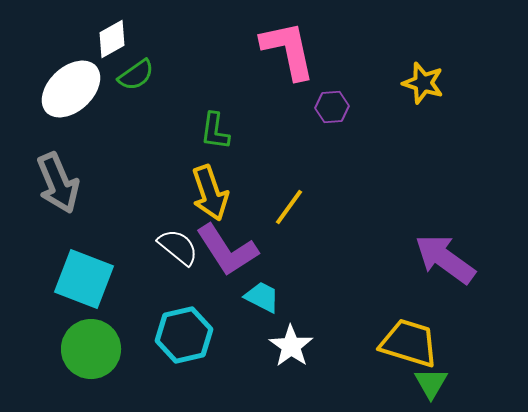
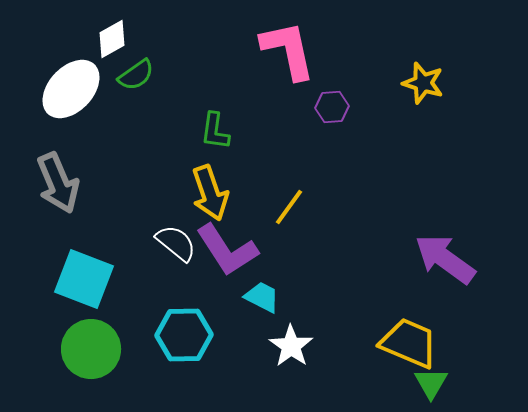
white ellipse: rotated 4 degrees counterclockwise
white semicircle: moved 2 px left, 4 px up
cyan hexagon: rotated 12 degrees clockwise
yellow trapezoid: rotated 6 degrees clockwise
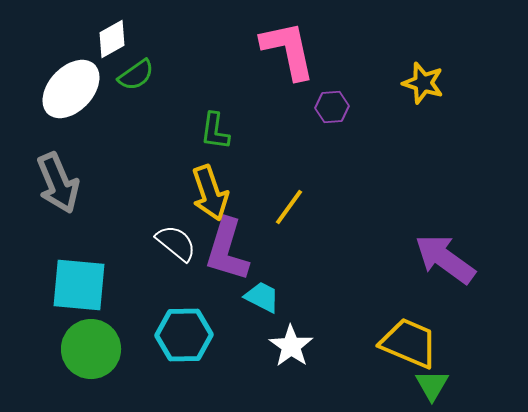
purple L-shape: rotated 50 degrees clockwise
cyan square: moved 5 px left, 6 px down; rotated 16 degrees counterclockwise
green triangle: moved 1 px right, 2 px down
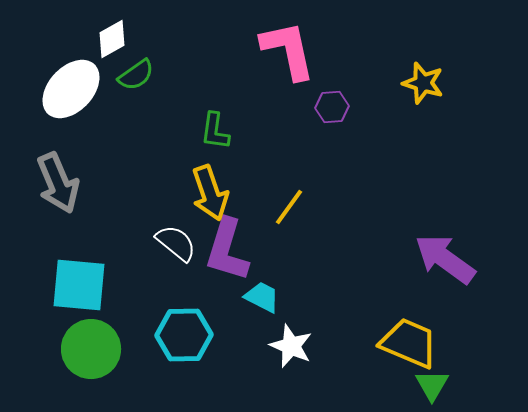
white star: rotated 12 degrees counterclockwise
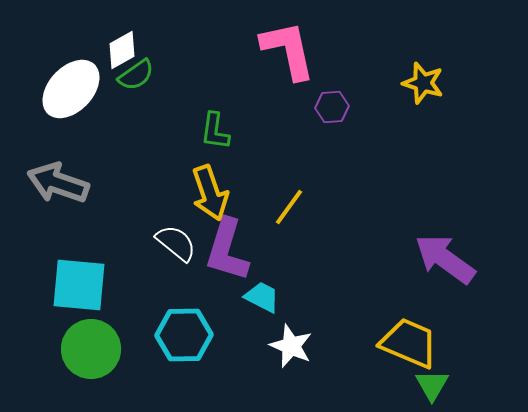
white diamond: moved 10 px right, 11 px down
gray arrow: rotated 132 degrees clockwise
